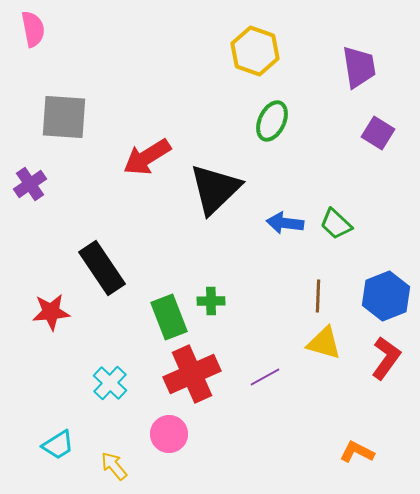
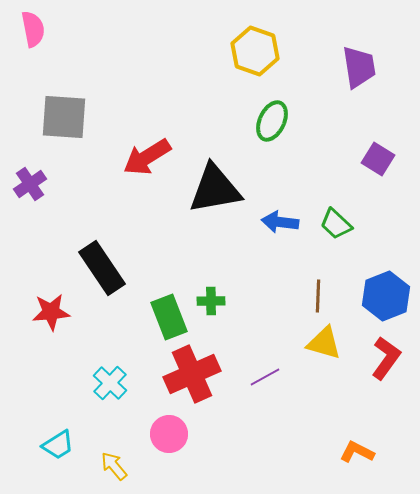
purple square: moved 26 px down
black triangle: rotated 34 degrees clockwise
blue arrow: moved 5 px left, 1 px up
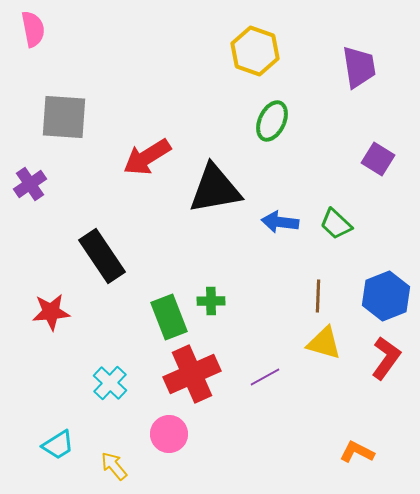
black rectangle: moved 12 px up
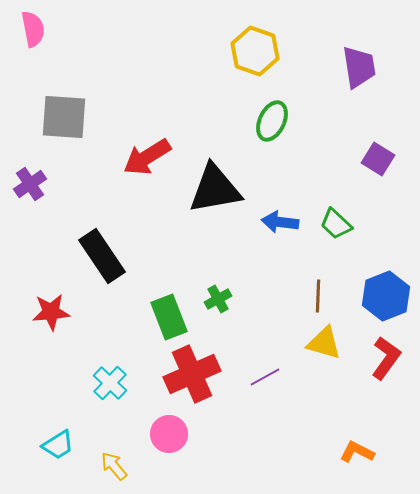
green cross: moved 7 px right, 2 px up; rotated 28 degrees counterclockwise
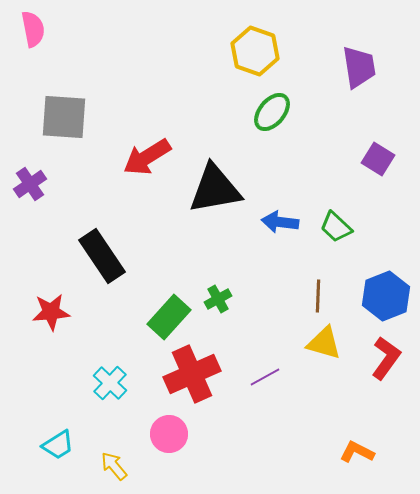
green ellipse: moved 9 px up; rotated 15 degrees clockwise
green trapezoid: moved 3 px down
green rectangle: rotated 63 degrees clockwise
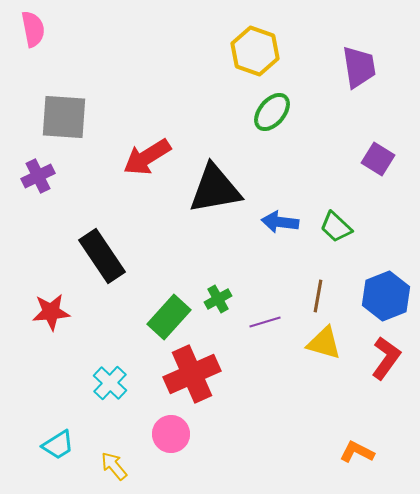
purple cross: moved 8 px right, 8 px up; rotated 8 degrees clockwise
brown line: rotated 8 degrees clockwise
purple line: moved 55 px up; rotated 12 degrees clockwise
pink circle: moved 2 px right
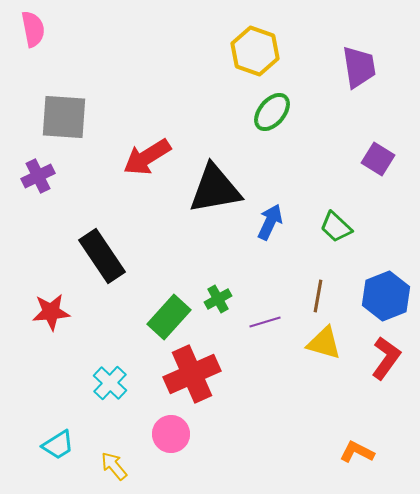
blue arrow: moved 10 px left; rotated 108 degrees clockwise
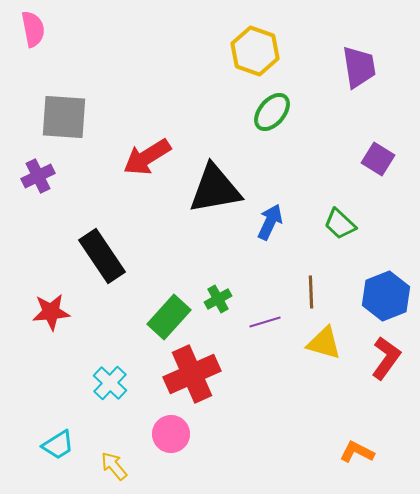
green trapezoid: moved 4 px right, 3 px up
brown line: moved 7 px left, 4 px up; rotated 12 degrees counterclockwise
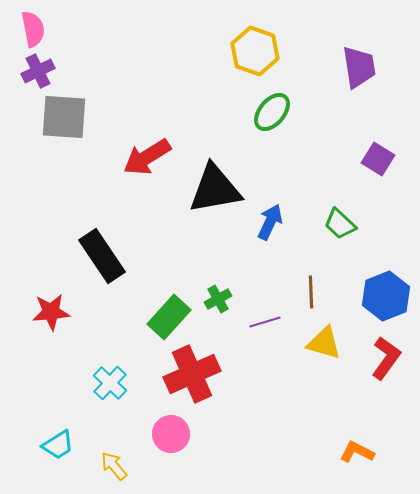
purple cross: moved 105 px up
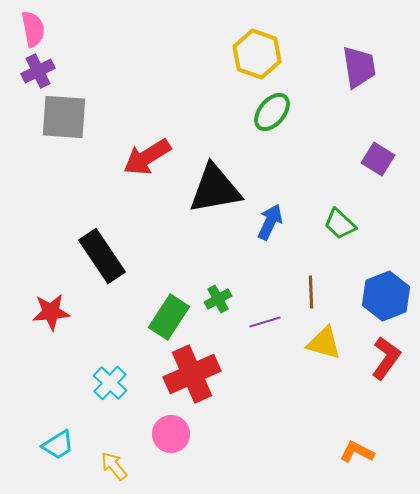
yellow hexagon: moved 2 px right, 3 px down
green rectangle: rotated 9 degrees counterclockwise
